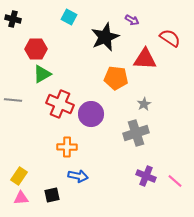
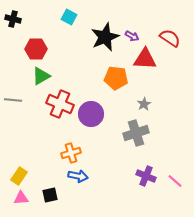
purple arrow: moved 16 px down
green triangle: moved 1 px left, 2 px down
orange cross: moved 4 px right, 6 px down; rotated 18 degrees counterclockwise
black square: moved 2 px left
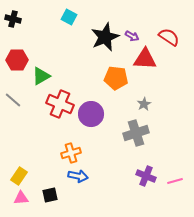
red semicircle: moved 1 px left, 1 px up
red hexagon: moved 19 px left, 11 px down
gray line: rotated 36 degrees clockwise
pink line: rotated 56 degrees counterclockwise
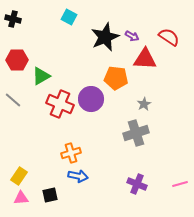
purple circle: moved 15 px up
purple cross: moved 9 px left, 8 px down
pink line: moved 5 px right, 3 px down
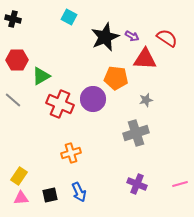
red semicircle: moved 2 px left, 1 px down
purple circle: moved 2 px right
gray star: moved 2 px right, 4 px up; rotated 16 degrees clockwise
blue arrow: moved 1 px right, 16 px down; rotated 54 degrees clockwise
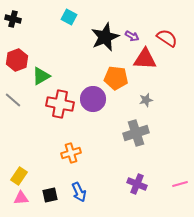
red hexagon: rotated 20 degrees counterclockwise
red cross: rotated 12 degrees counterclockwise
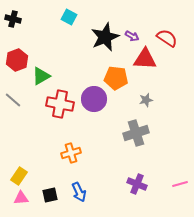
purple circle: moved 1 px right
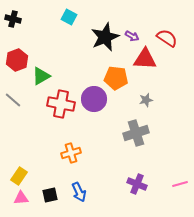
red cross: moved 1 px right
